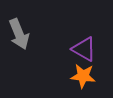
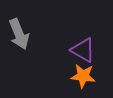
purple triangle: moved 1 px left, 1 px down
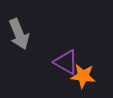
purple triangle: moved 17 px left, 12 px down
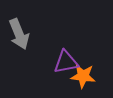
purple triangle: rotated 40 degrees counterclockwise
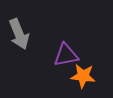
purple triangle: moved 7 px up
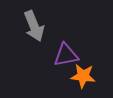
gray arrow: moved 15 px right, 8 px up
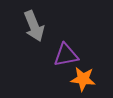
orange star: moved 3 px down
